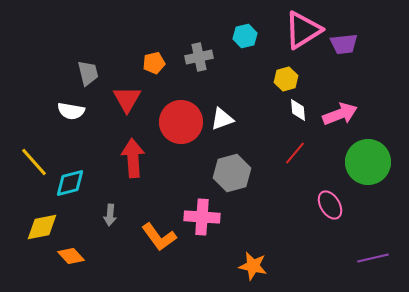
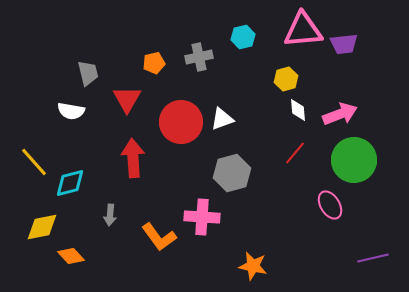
pink triangle: rotated 27 degrees clockwise
cyan hexagon: moved 2 px left, 1 px down
green circle: moved 14 px left, 2 px up
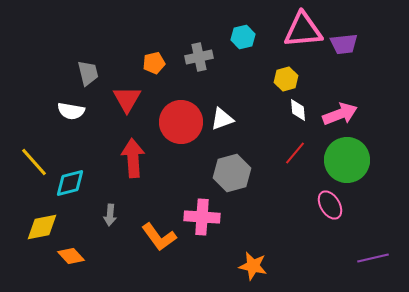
green circle: moved 7 px left
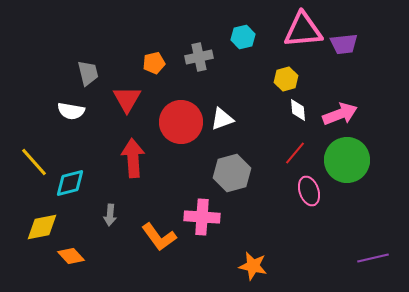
pink ellipse: moved 21 px left, 14 px up; rotated 12 degrees clockwise
